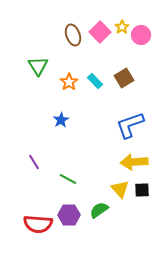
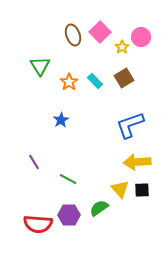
yellow star: moved 20 px down
pink circle: moved 2 px down
green triangle: moved 2 px right
yellow arrow: moved 3 px right
green semicircle: moved 2 px up
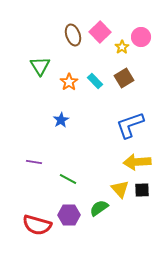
purple line: rotated 49 degrees counterclockwise
red semicircle: moved 1 px left, 1 px down; rotated 12 degrees clockwise
